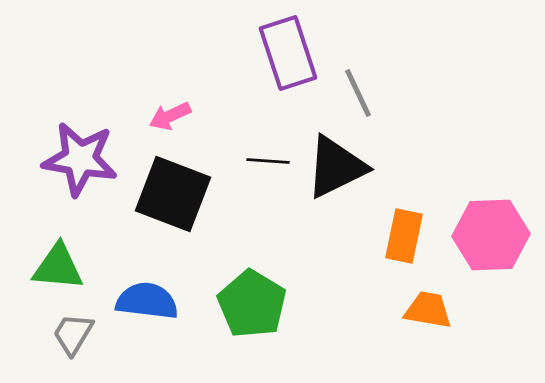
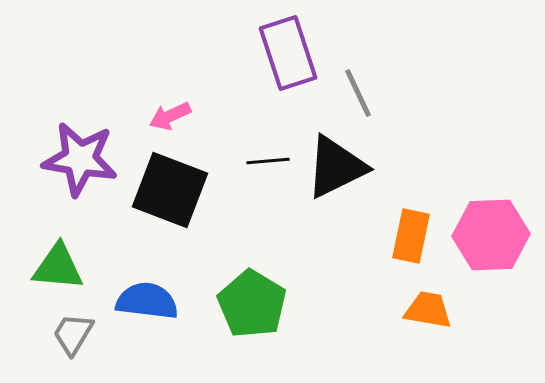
black line: rotated 9 degrees counterclockwise
black square: moved 3 px left, 4 px up
orange rectangle: moved 7 px right
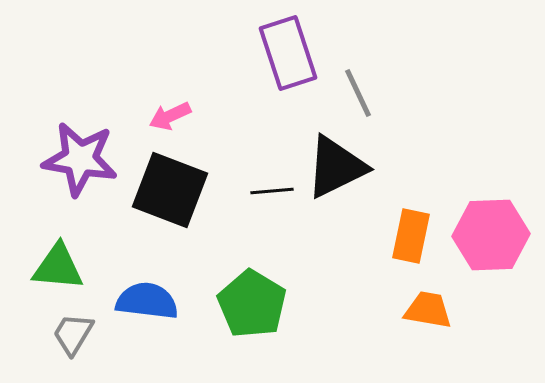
black line: moved 4 px right, 30 px down
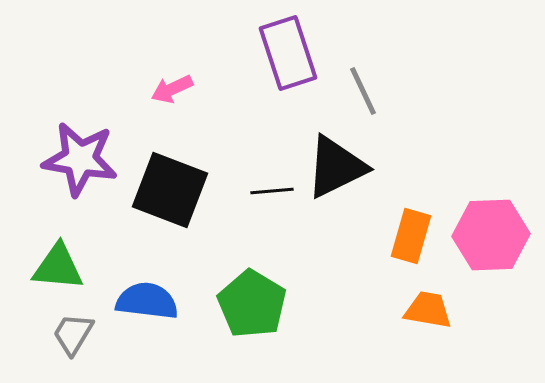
gray line: moved 5 px right, 2 px up
pink arrow: moved 2 px right, 27 px up
orange rectangle: rotated 4 degrees clockwise
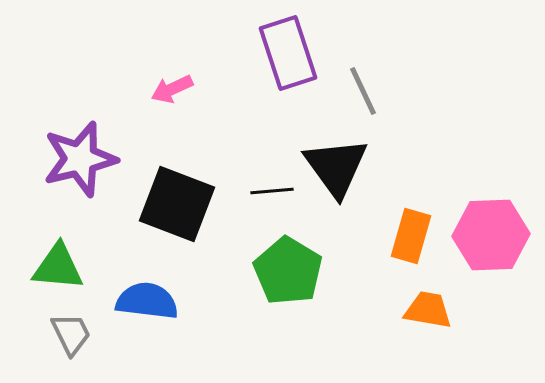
purple star: rotated 24 degrees counterclockwise
black triangle: rotated 40 degrees counterclockwise
black square: moved 7 px right, 14 px down
green pentagon: moved 36 px right, 33 px up
gray trapezoid: moved 2 px left; rotated 123 degrees clockwise
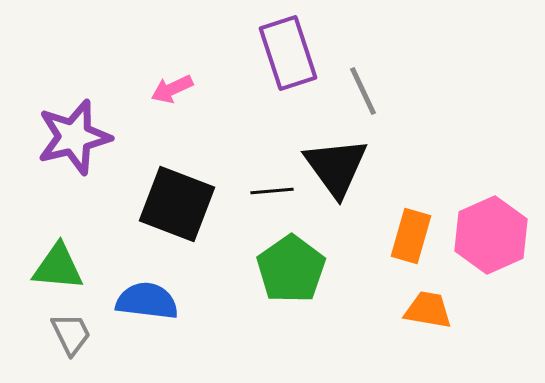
purple star: moved 6 px left, 22 px up
pink hexagon: rotated 22 degrees counterclockwise
green pentagon: moved 3 px right, 2 px up; rotated 6 degrees clockwise
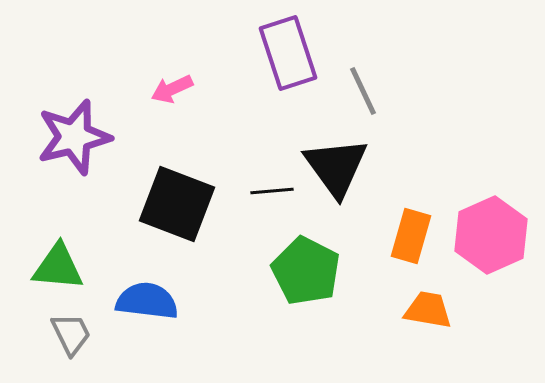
green pentagon: moved 15 px right, 2 px down; rotated 10 degrees counterclockwise
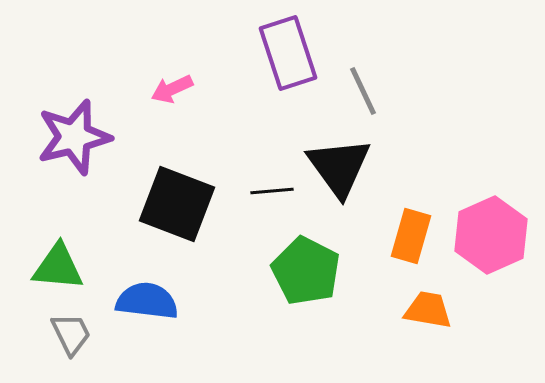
black triangle: moved 3 px right
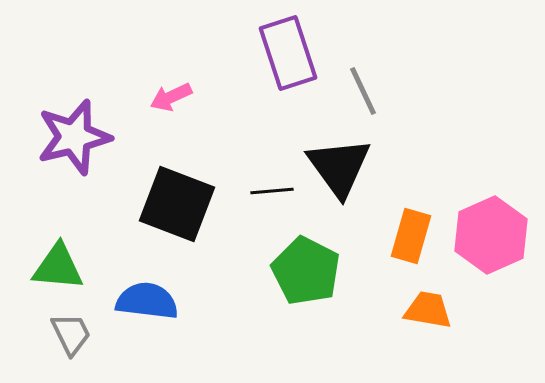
pink arrow: moved 1 px left, 8 px down
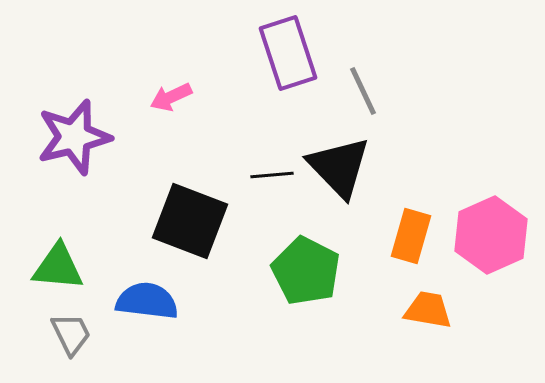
black triangle: rotated 8 degrees counterclockwise
black line: moved 16 px up
black square: moved 13 px right, 17 px down
